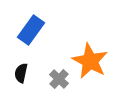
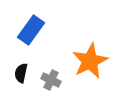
orange star: rotated 18 degrees clockwise
gray cross: moved 8 px left, 1 px down; rotated 18 degrees counterclockwise
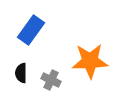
orange star: rotated 24 degrees clockwise
black semicircle: rotated 12 degrees counterclockwise
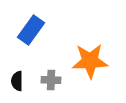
black semicircle: moved 4 px left, 8 px down
gray cross: rotated 24 degrees counterclockwise
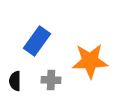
blue rectangle: moved 6 px right, 11 px down
black semicircle: moved 2 px left
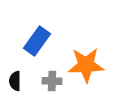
orange star: moved 4 px left, 4 px down
gray cross: moved 1 px right, 1 px down
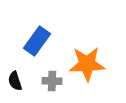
orange star: moved 1 px right, 1 px up
black semicircle: rotated 18 degrees counterclockwise
